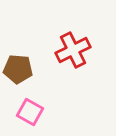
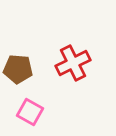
red cross: moved 13 px down
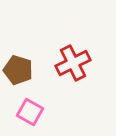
brown pentagon: moved 1 px down; rotated 12 degrees clockwise
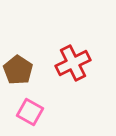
brown pentagon: rotated 16 degrees clockwise
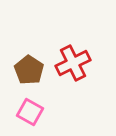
brown pentagon: moved 11 px right
